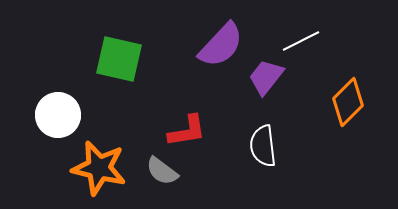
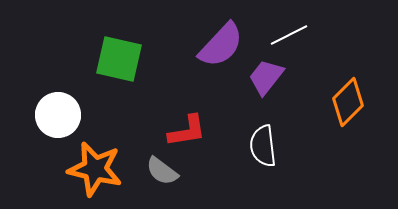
white line: moved 12 px left, 6 px up
orange star: moved 4 px left, 1 px down
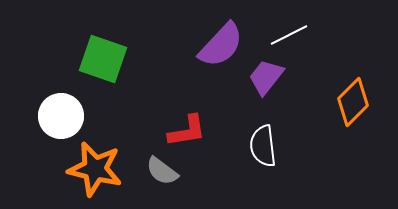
green square: moved 16 px left; rotated 6 degrees clockwise
orange diamond: moved 5 px right
white circle: moved 3 px right, 1 px down
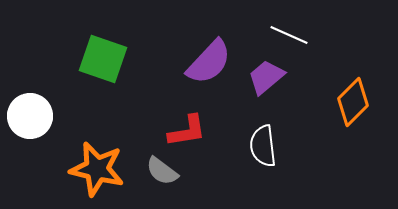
white line: rotated 51 degrees clockwise
purple semicircle: moved 12 px left, 17 px down
purple trapezoid: rotated 12 degrees clockwise
white circle: moved 31 px left
orange star: moved 2 px right
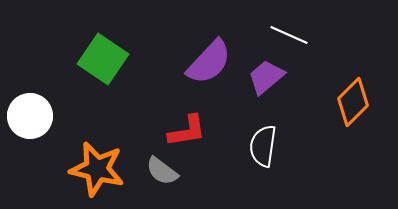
green square: rotated 15 degrees clockwise
white semicircle: rotated 15 degrees clockwise
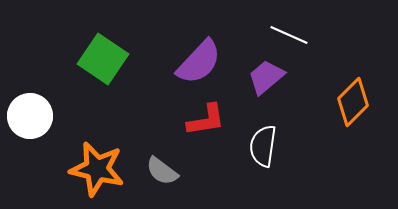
purple semicircle: moved 10 px left
red L-shape: moved 19 px right, 11 px up
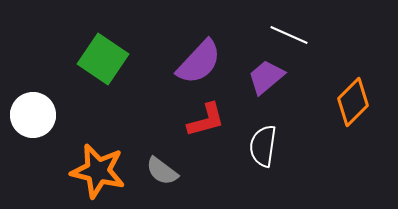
white circle: moved 3 px right, 1 px up
red L-shape: rotated 6 degrees counterclockwise
orange star: moved 1 px right, 2 px down
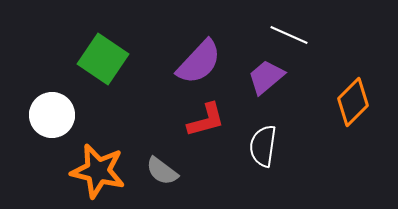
white circle: moved 19 px right
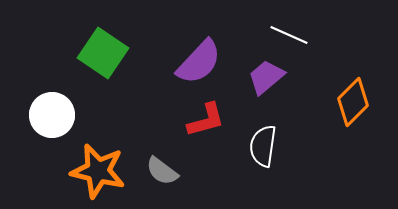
green square: moved 6 px up
